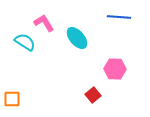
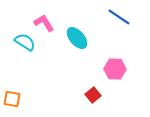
blue line: rotated 30 degrees clockwise
orange square: rotated 12 degrees clockwise
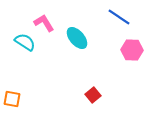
pink hexagon: moved 17 px right, 19 px up
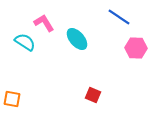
cyan ellipse: moved 1 px down
pink hexagon: moved 4 px right, 2 px up
red square: rotated 28 degrees counterclockwise
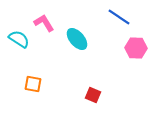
cyan semicircle: moved 6 px left, 3 px up
orange square: moved 21 px right, 15 px up
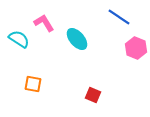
pink hexagon: rotated 20 degrees clockwise
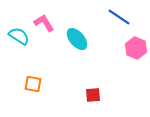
cyan semicircle: moved 3 px up
red square: rotated 28 degrees counterclockwise
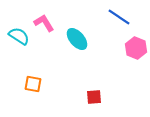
red square: moved 1 px right, 2 px down
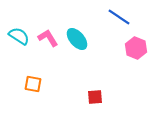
pink L-shape: moved 4 px right, 15 px down
red square: moved 1 px right
